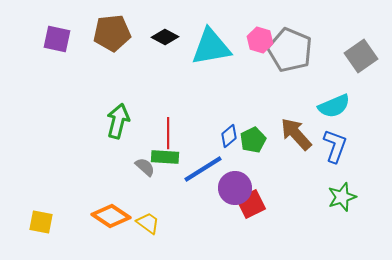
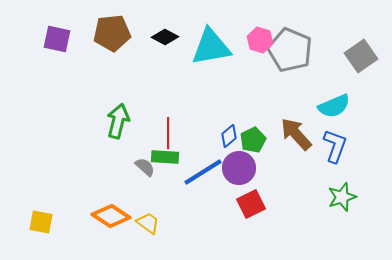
blue line: moved 3 px down
purple circle: moved 4 px right, 20 px up
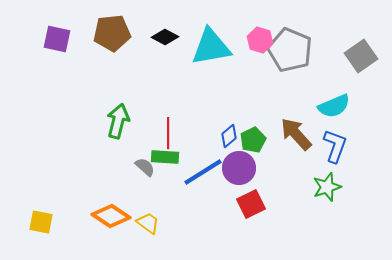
green star: moved 15 px left, 10 px up
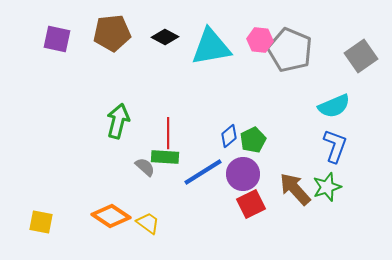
pink hexagon: rotated 10 degrees counterclockwise
brown arrow: moved 1 px left, 55 px down
purple circle: moved 4 px right, 6 px down
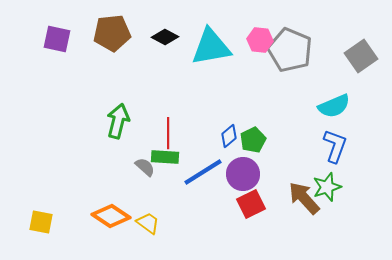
brown arrow: moved 9 px right, 9 px down
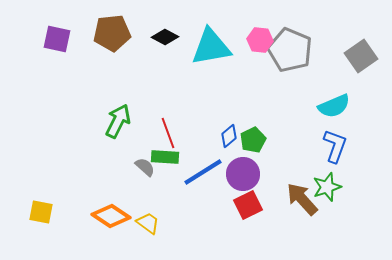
green arrow: rotated 12 degrees clockwise
red line: rotated 20 degrees counterclockwise
brown arrow: moved 2 px left, 1 px down
red square: moved 3 px left, 1 px down
yellow square: moved 10 px up
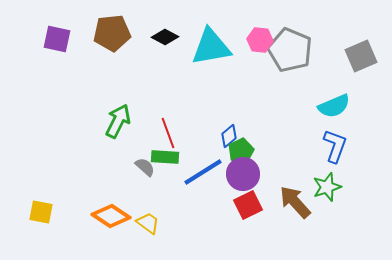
gray square: rotated 12 degrees clockwise
green pentagon: moved 12 px left, 11 px down
brown arrow: moved 7 px left, 3 px down
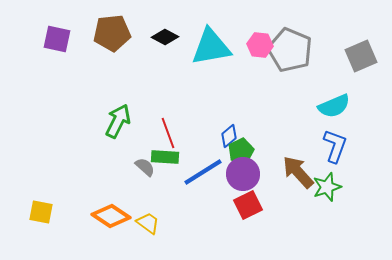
pink hexagon: moved 5 px down
brown arrow: moved 3 px right, 30 px up
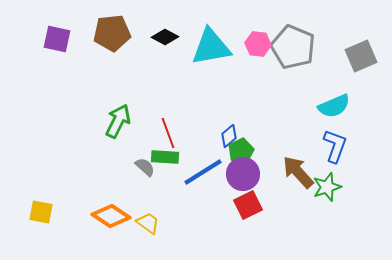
pink hexagon: moved 2 px left, 1 px up
gray pentagon: moved 3 px right, 3 px up
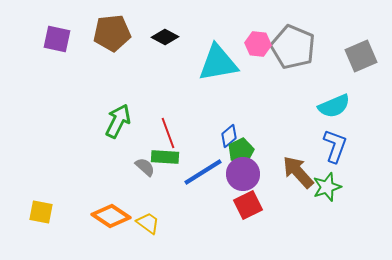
cyan triangle: moved 7 px right, 16 px down
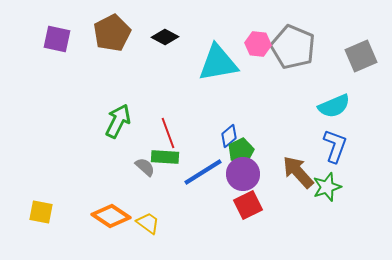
brown pentagon: rotated 21 degrees counterclockwise
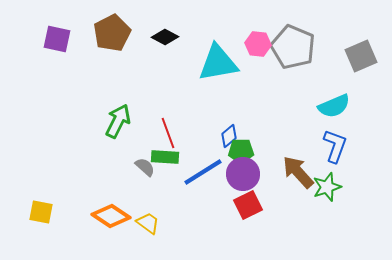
green pentagon: rotated 25 degrees clockwise
